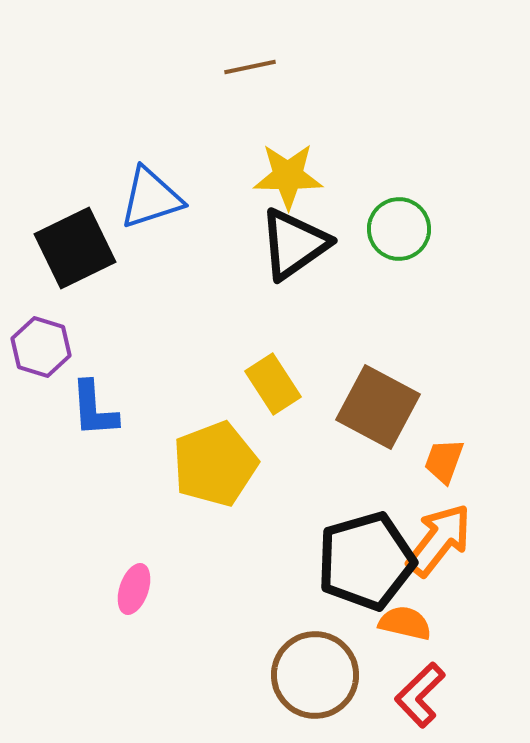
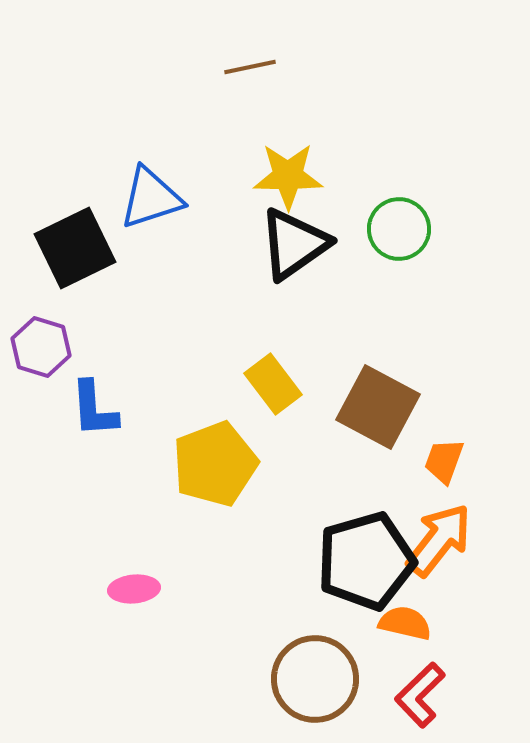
yellow rectangle: rotated 4 degrees counterclockwise
pink ellipse: rotated 66 degrees clockwise
brown circle: moved 4 px down
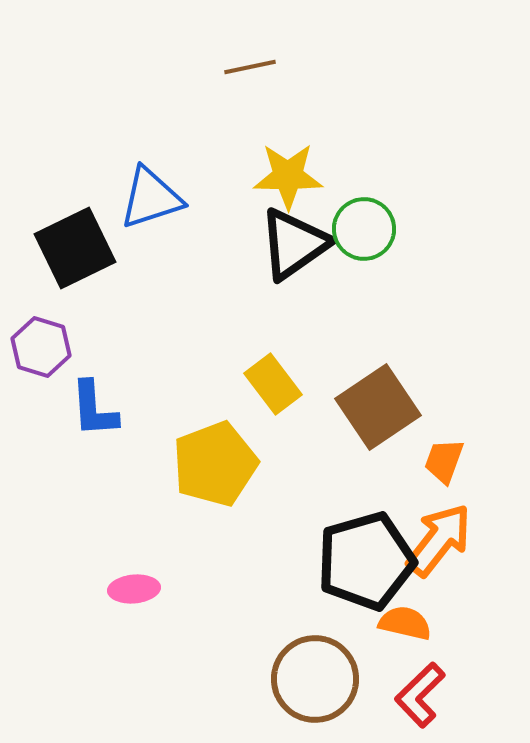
green circle: moved 35 px left
brown square: rotated 28 degrees clockwise
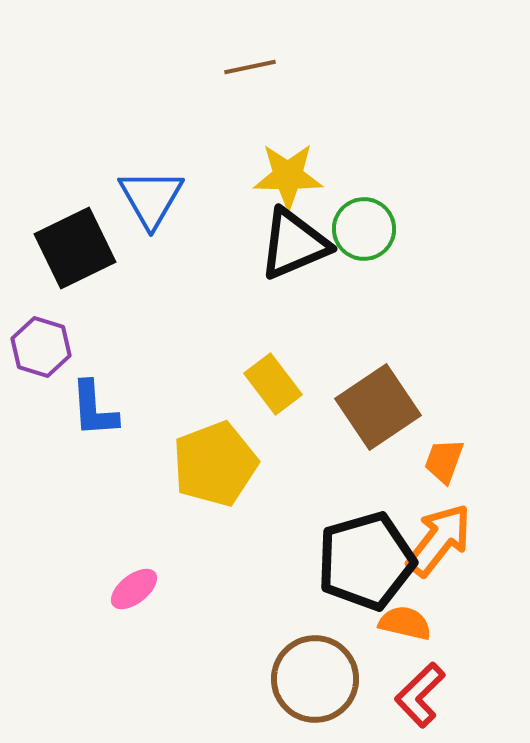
blue triangle: rotated 42 degrees counterclockwise
black triangle: rotated 12 degrees clockwise
pink ellipse: rotated 33 degrees counterclockwise
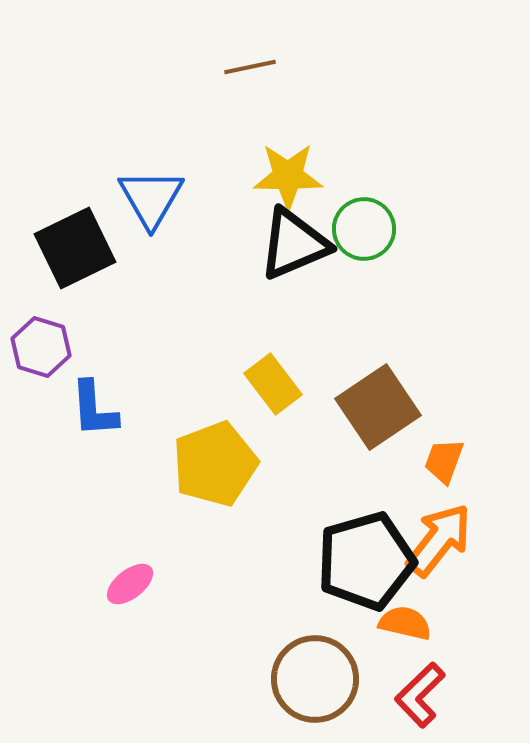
pink ellipse: moved 4 px left, 5 px up
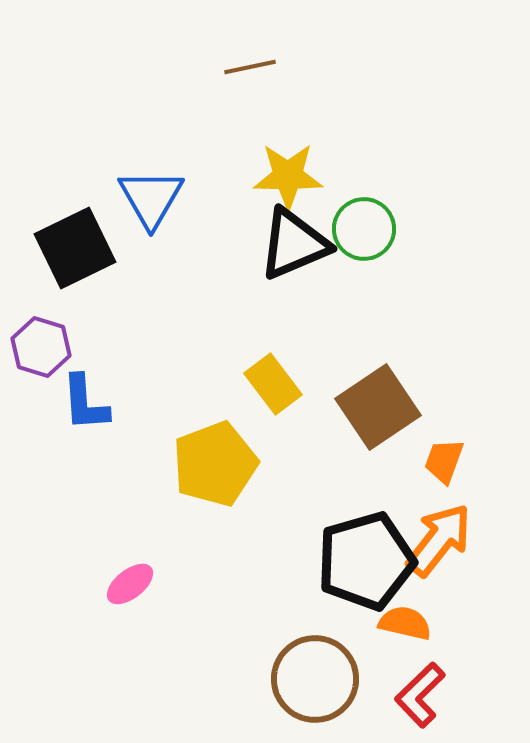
blue L-shape: moved 9 px left, 6 px up
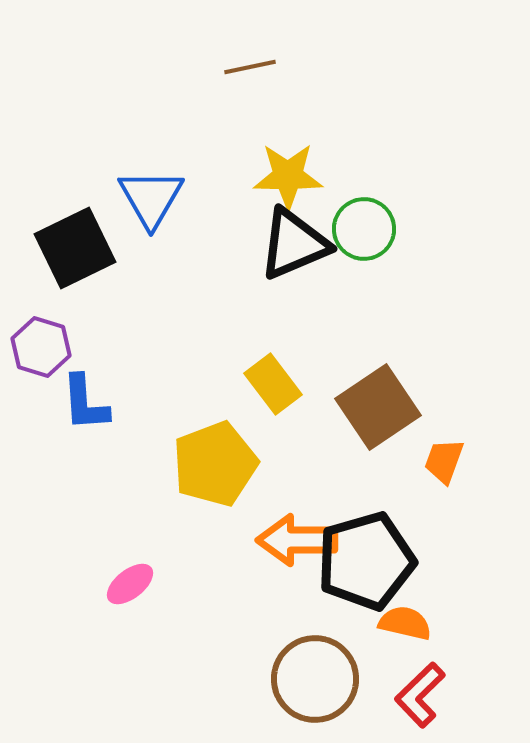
orange arrow: moved 142 px left; rotated 128 degrees counterclockwise
